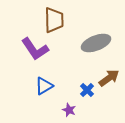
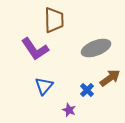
gray ellipse: moved 5 px down
brown arrow: moved 1 px right
blue triangle: rotated 18 degrees counterclockwise
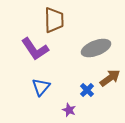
blue triangle: moved 3 px left, 1 px down
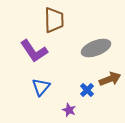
purple L-shape: moved 1 px left, 2 px down
brown arrow: moved 1 px down; rotated 15 degrees clockwise
